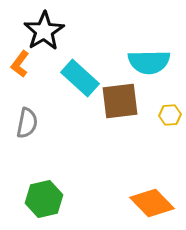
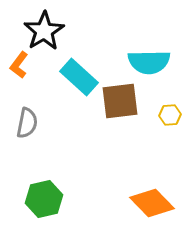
orange L-shape: moved 1 px left, 1 px down
cyan rectangle: moved 1 px left, 1 px up
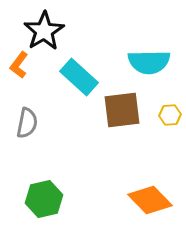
brown square: moved 2 px right, 9 px down
orange diamond: moved 2 px left, 3 px up
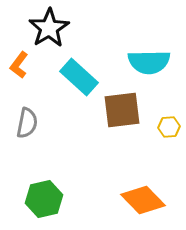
black star: moved 5 px right, 3 px up
yellow hexagon: moved 1 px left, 12 px down
orange diamond: moved 7 px left
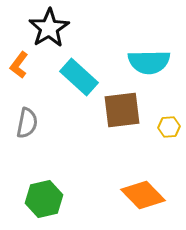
orange diamond: moved 5 px up
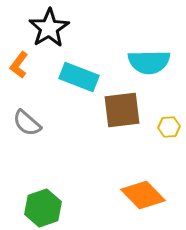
cyan rectangle: rotated 21 degrees counterclockwise
gray semicircle: rotated 120 degrees clockwise
green hexagon: moved 1 px left, 9 px down; rotated 6 degrees counterclockwise
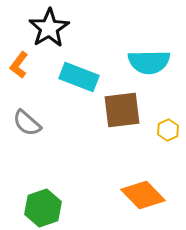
yellow hexagon: moved 1 px left, 3 px down; rotated 20 degrees counterclockwise
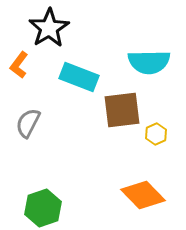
gray semicircle: moved 1 px right; rotated 76 degrees clockwise
yellow hexagon: moved 12 px left, 4 px down
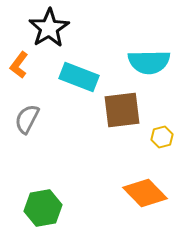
gray semicircle: moved 1 px left, 4 px up
yellow hexagon: moved 6 px right, 3 px down; rotated 10 degrees clockwise
orange diamond: moved 2 px right, 2 px up
green hexagon: rotated 9 degrees clockwise
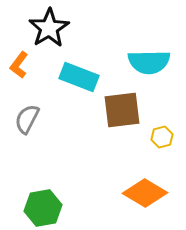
orange diamond: rotated 15 degrees counterclockwise
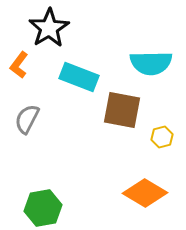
cyan semicircle: moved 2 px right, 1 px down
brown square: rotated 18 degrees clockwise
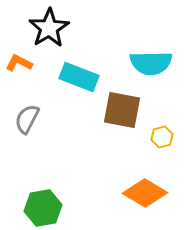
orange L-shape: moved 2 px up; rotated 80 degrees clockwise
